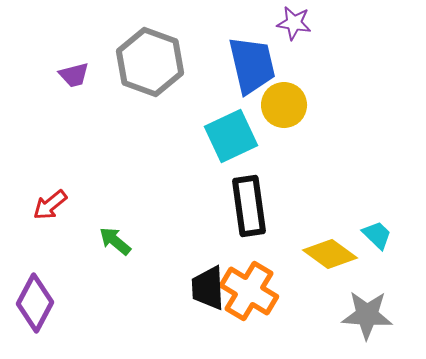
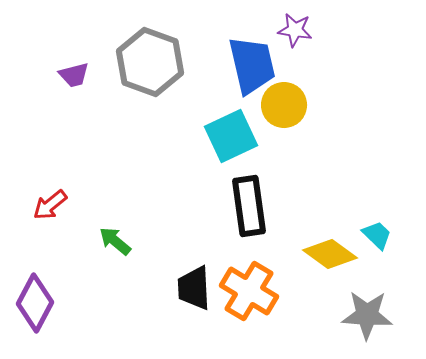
purple star: moved 1 px right, 7 px down
black trapezoid: moved 14 px left
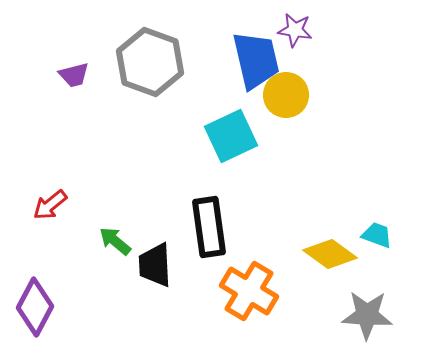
blue trapezoid: moved 4 px right, 5 px up
yellow circle: moved 2 px right, 10 px up
black rectangle: moved 40 px left, 21 px down
cyan trapezoid: rotated 24 degrees counterclockwise
black trapezoid: moved 39 px left, 23 px up
purple diamond: moved 4 px down
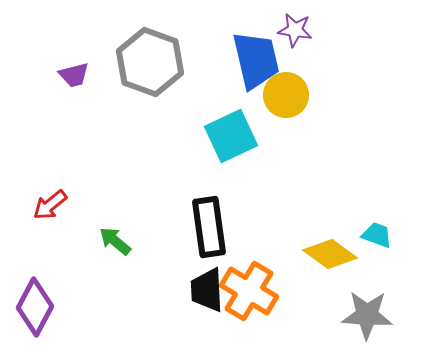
black trapezoid: moved 52 px right, 25 px down
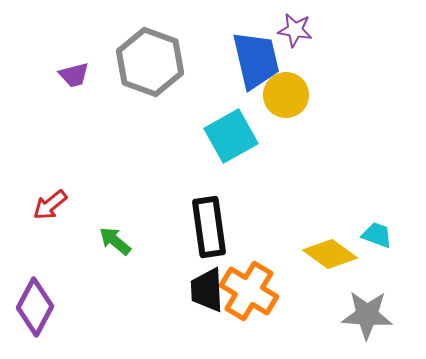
cyan square: rotated 4 degrees counterclockwise
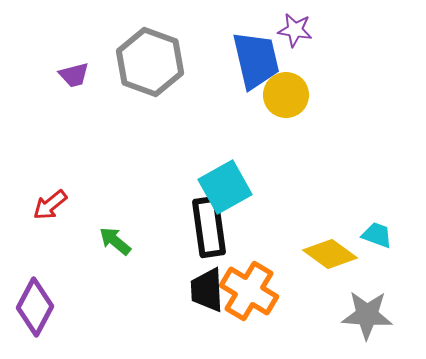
cyan square: moved 6 px left, 51 px down
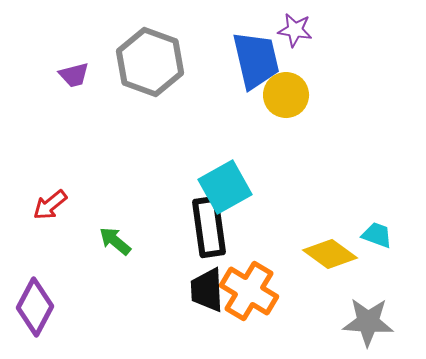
gray star: moved 1 px right, 7 px down
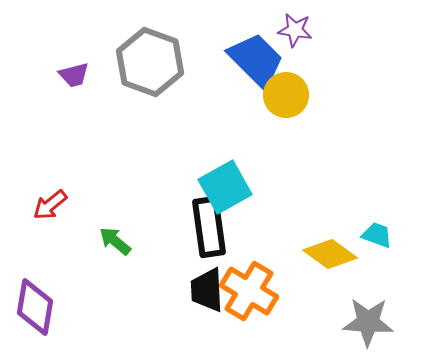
blue trapezoid: rotated 32 degrees counterclockwise
purple diamond: rotated 18 degrees counterclockwise
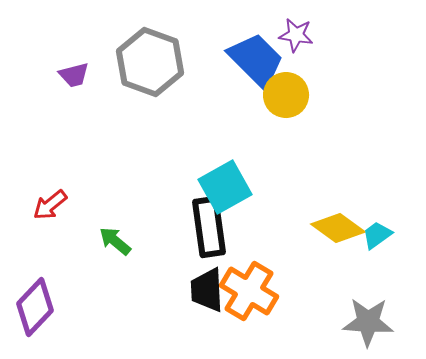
purple star: moved 1 px right, 5 px down
cyan trapezoid: rotated 56 degrees counterclockwise
yellow diamond: moved 8 px right, 26 px up
purple diamond: rotated 34 degrees clockwise
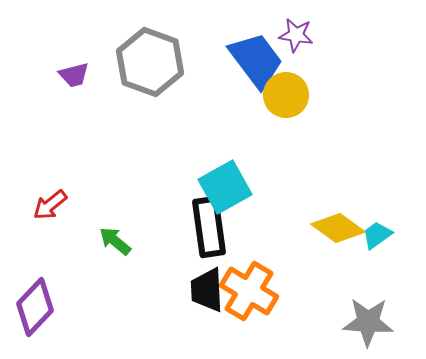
blue trapezoid: rotated 8 degrees clockwise
